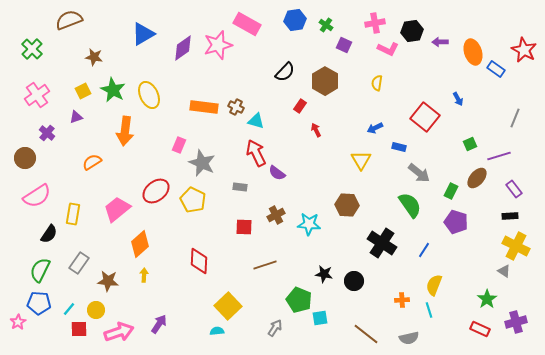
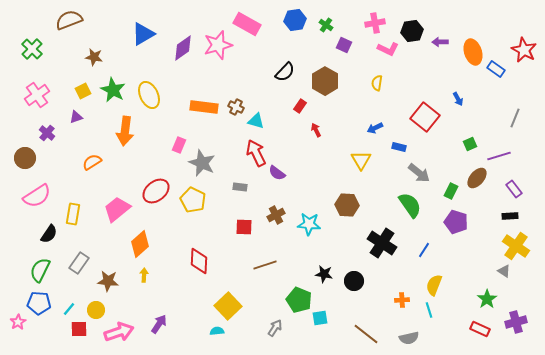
yellow cross at (516, 246): rotated 8 degrees clockwise
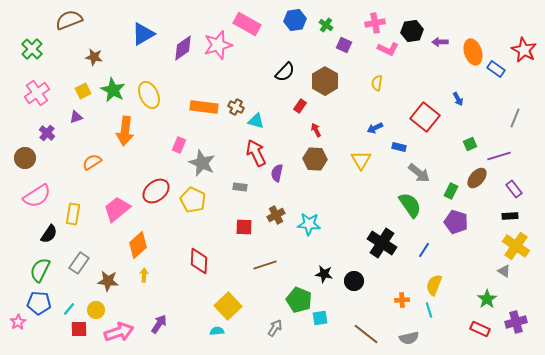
pink cross at (37, 95): moved 2 px up
purple semicircle at (277, 173): rotated 66 degrees clockwise
brown hexagon at (347, 205): moved 32 px left, 46 px up
orange diamond at (140, 244): moved 2 px left, 1 px down
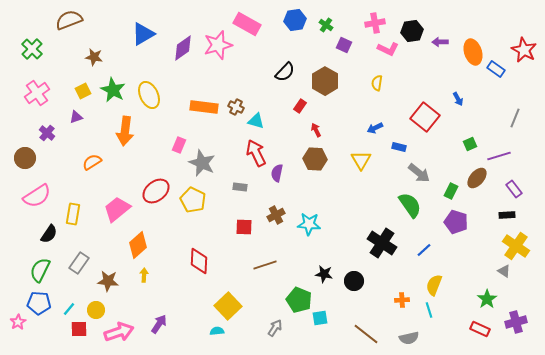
black rectangle at (510, 216): moved 3 px left, 1 px up
blue line at (424, 250): rotated 14 degrees clockwise
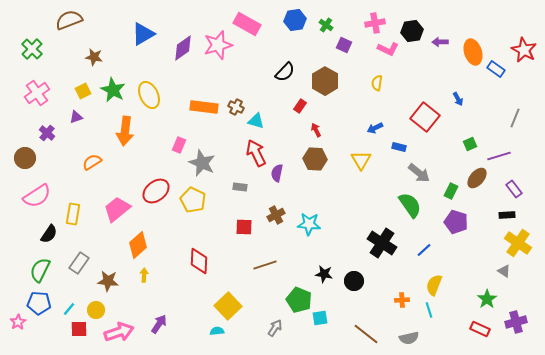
yellow cross at (516, 246): moved 2 px right, 3 px up
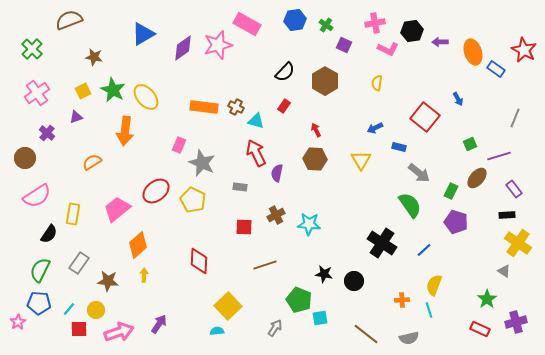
yellow ellipse at (149, 95): moved 3 px left, 2 px down; rotated 16 degrees counterclockwise
red rectangle at (300, 106): moved 16 px left
